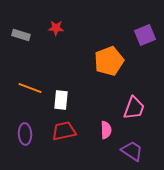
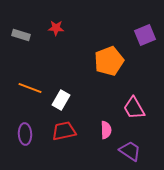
white rectangle: rotated 24 degrees clockwise
pink trapezoid: rotated 130 degrees clockwise
purple trapezoid: moved 2 px left
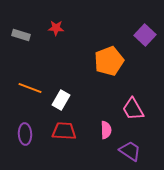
purple square: rotated 25 degrees counterclockwise
pink trapezoid: moved 1 px left, 1 px down
red trapezoid: rotated 15 degrees clockwise
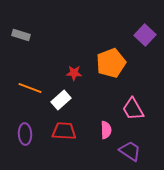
red star: moved 18 px right, 45 px down
orange pentagon: moved 2 px right, 2 px down
white rectangle: rotated 18 degrees clockwise
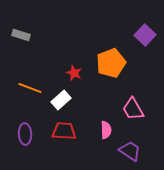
red star: rotated 21 degrees clockwise
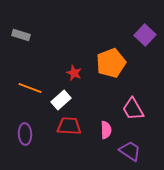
red trapezoid: moved 5 px right, 5 px up
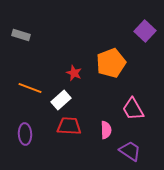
purple square: moved 4 px up
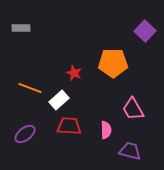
gray rectangle: moved 7 px up; rotated 18 degrees counterclockwise
orange pentagon: moved 2 px right; rotated 20 degrees clockwise
white rectangle: moved 2 px left
purple ellipse: rotated 55 degrees clockwise
purple trapezoid: rotated 20 degrees counterclockwise
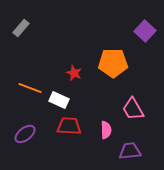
gray rectangle: rotated 48 degrees counterclockwise
white rectangle: rotated 66 degrees clockwise
purple trapezoid: rotated 20 degrees counterclockwise
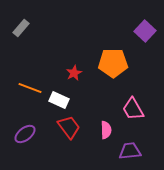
red star: rotated 21 degrees clockwise
red trapezoid: moved 1 px down; rotated 50 degrees clockwise
